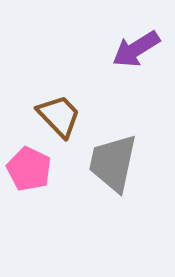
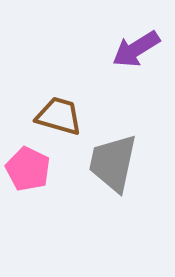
brown trapezoid: rotated 30 degrees counterclockwise
pink pentagon: moved 1 px left
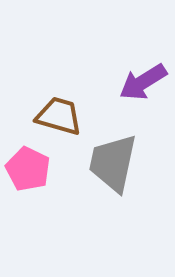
purple arrow: moved 7 px right, 33 px down
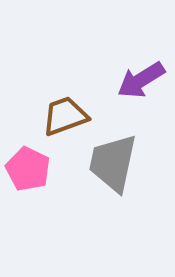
purple arrow: moved 2 px left, 2 px up
brown trapezoid: moved 6 px right; rotated 36 degrees counterclockwise
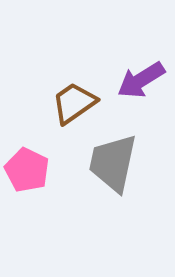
brown trapezoid: moved 9 px right, 13 px up; rotated 15 degrees counterclockwise
pink pentagon: moved 1 px left, 1 px down
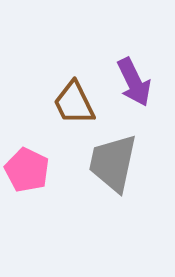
purple arrow: moved 7 px left, 2 px down; rotated 84 degrees counterclockwise
brown trapezoid: rotated 81 degrees counterclockwise
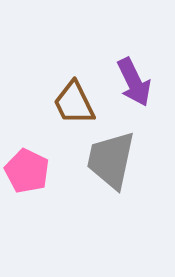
gray trapezoid: moved 2 px left, 3 px up
pink pentagon: moved 1 px down
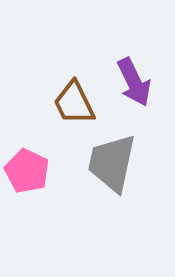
gray trapezoid: moved 1 px right, 3 px down
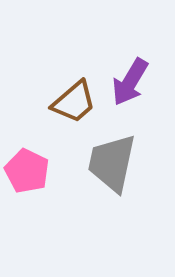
purple arrow: moved 4 px left; rotated 57 degrees clockwise
brown trapezoid: moved 1 px up; rotated 105 degrees counterclockwise
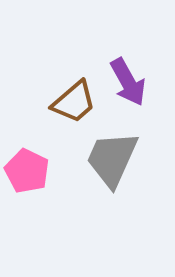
purple arrow: moved 2 px left; rotated 60 degrees counterclockwise
gray trapezoid: moved 4 px up; rotated 12 degrees clockwise
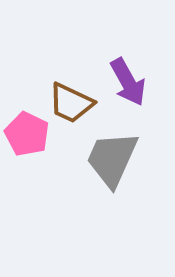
brown trapezoid: moved 3 px left, 1 px down; rotated 66 degrees clockwise
pink pentagon: moved 37 px up
